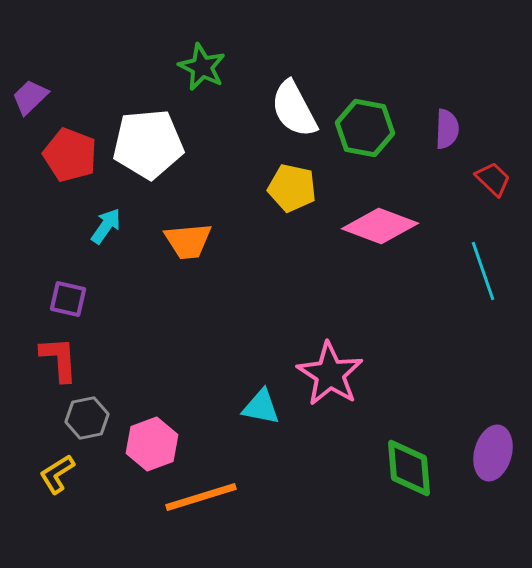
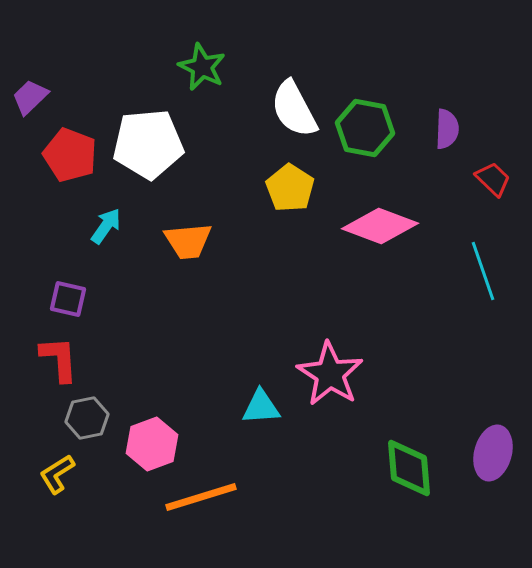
yellow pentagon: moved 2 px left; rotated 21 degrees clockwise
cyan triangle: rotated 15 degrees counterclockwise
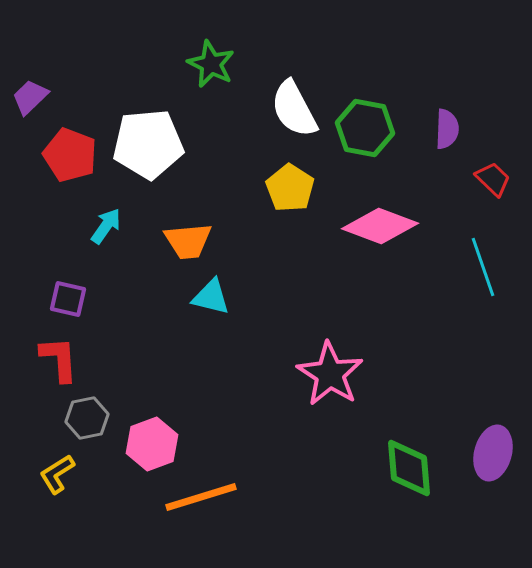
green star: moved 9 px right, 3 px up
cyan line: moved 4 px up
cyan triangle: moved 50 px left, 110 px up; rotated 18 degrees clockwise
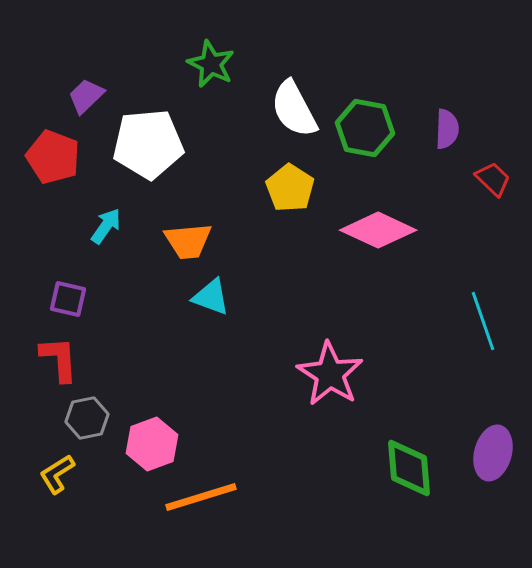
purple trapezoid: moved 56 px right, 1 px up
red pentagon: moved 17 px left, 2 px down
pink diamond: moved 2 px left, 4 px down; rotated 4 degrees clockwise
cyan line: moved 54 px down
cyan triangle: rotated 6 degrees clockwise
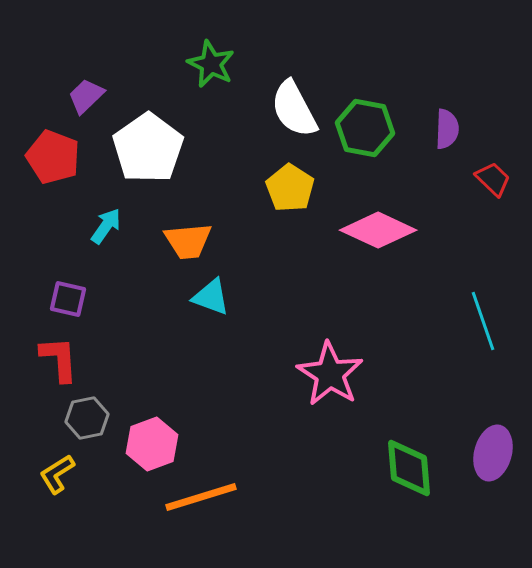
white pentagon: moved 4 px down; rotated 30 degrees counterclockwise
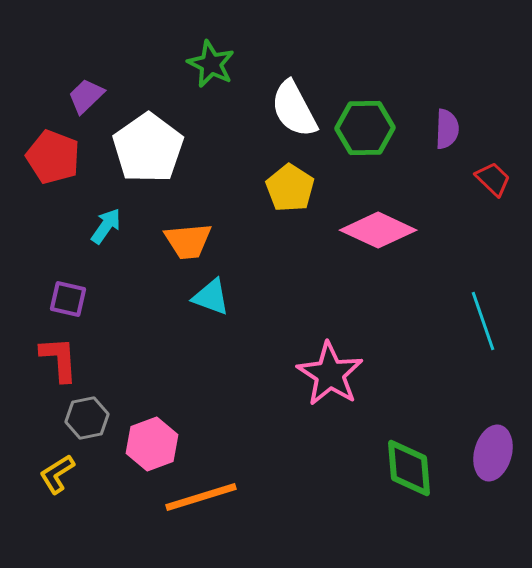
green hexagon: rotated 12 degrees counterclockwise
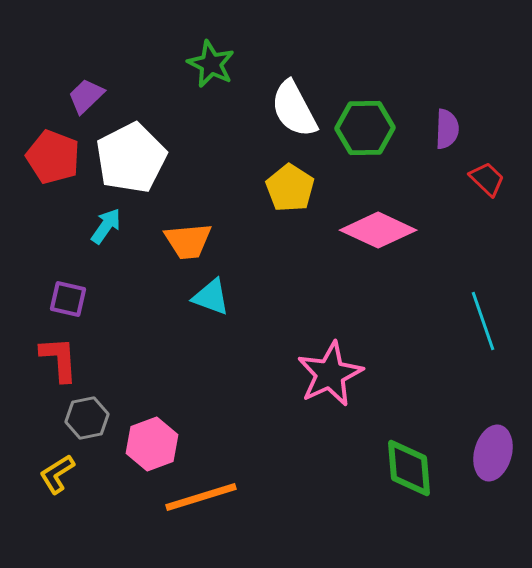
white pentagon: moved 17 px left, 10 px down; rotated 8 degrees clockwise
red trapezoid: moved 6 px left
pink star: rotated 14 degrees clockwise
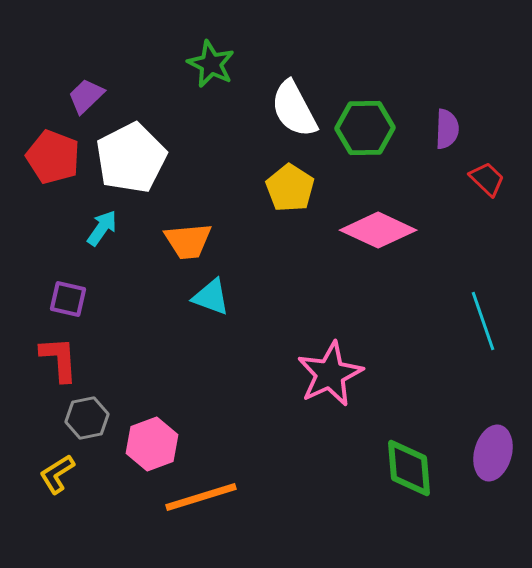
cyan arrow: moved 4 px left, 2 px down
